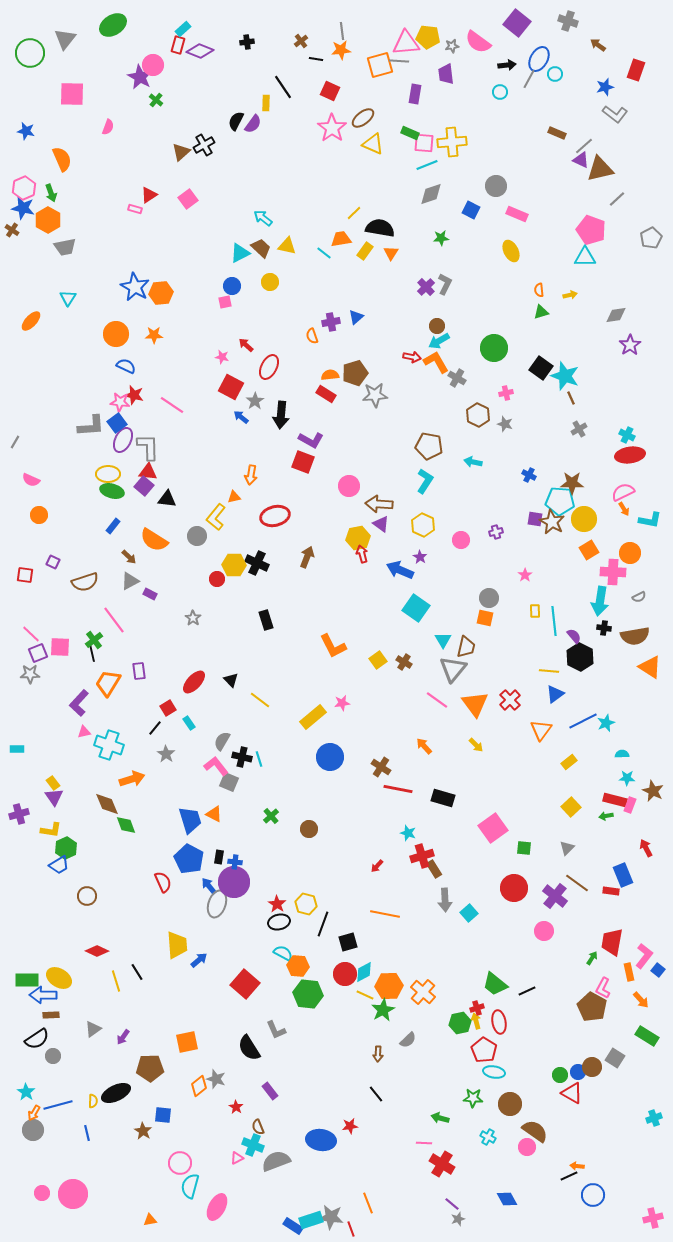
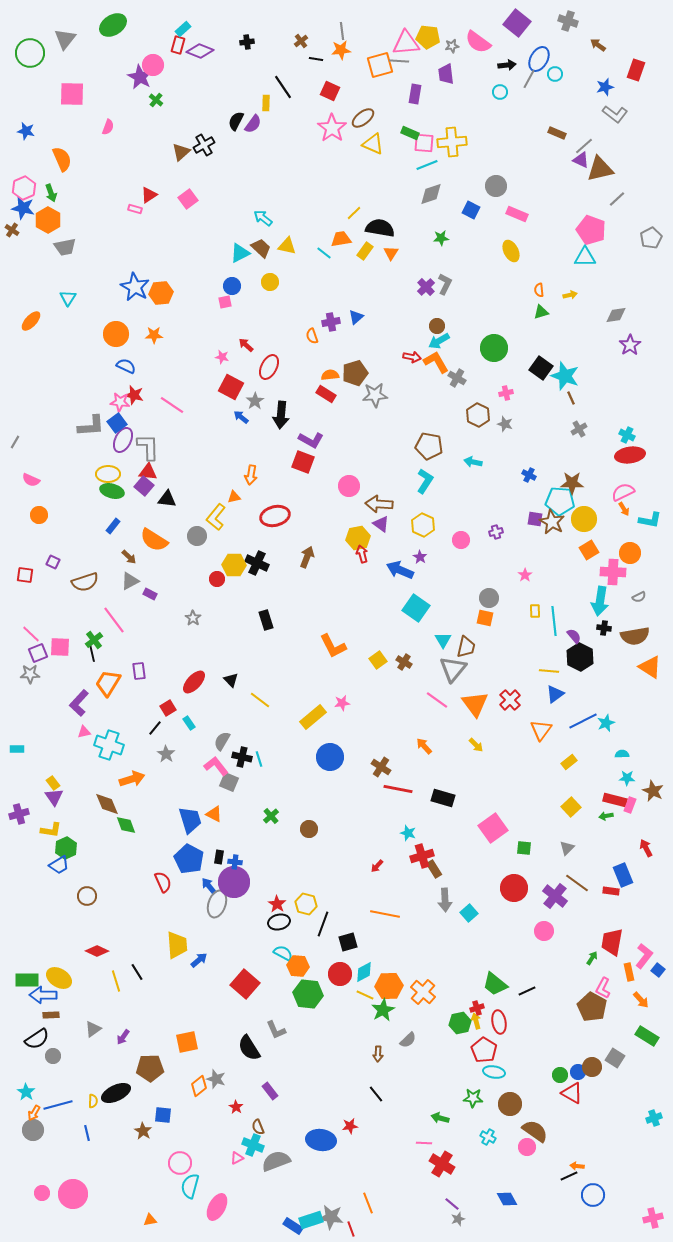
red circle at (345, 974): moved 5 px left
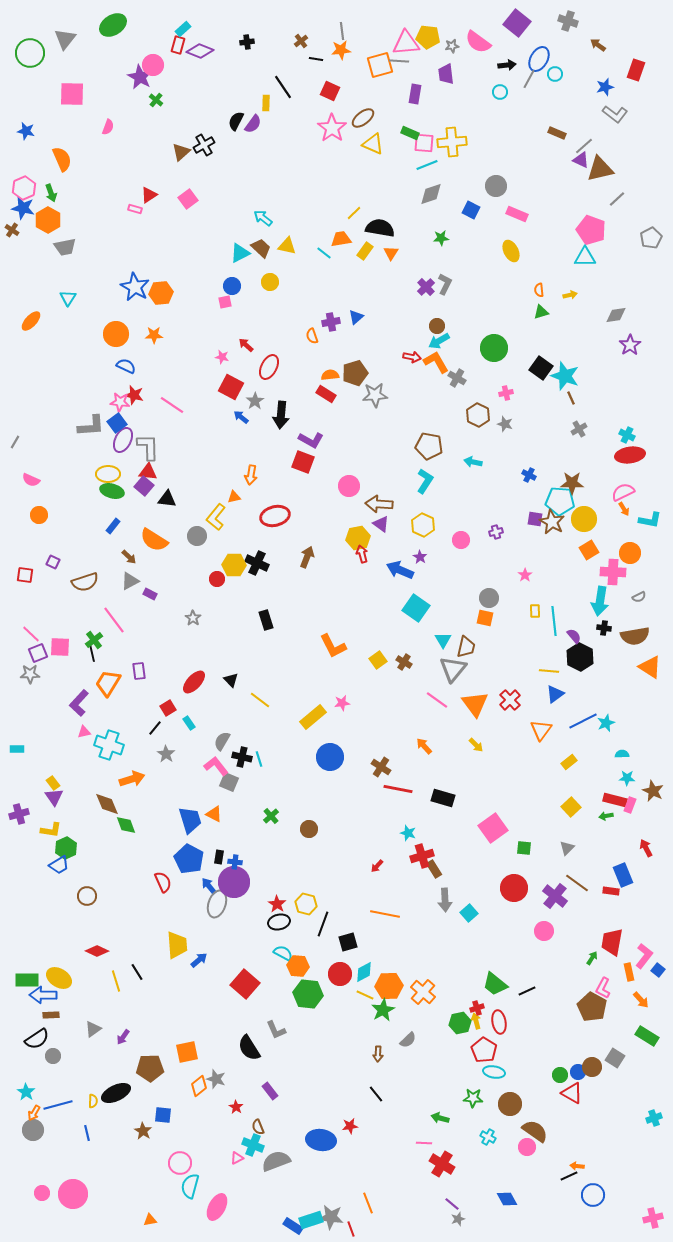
orange square at (187, 1042): moved 10 px down
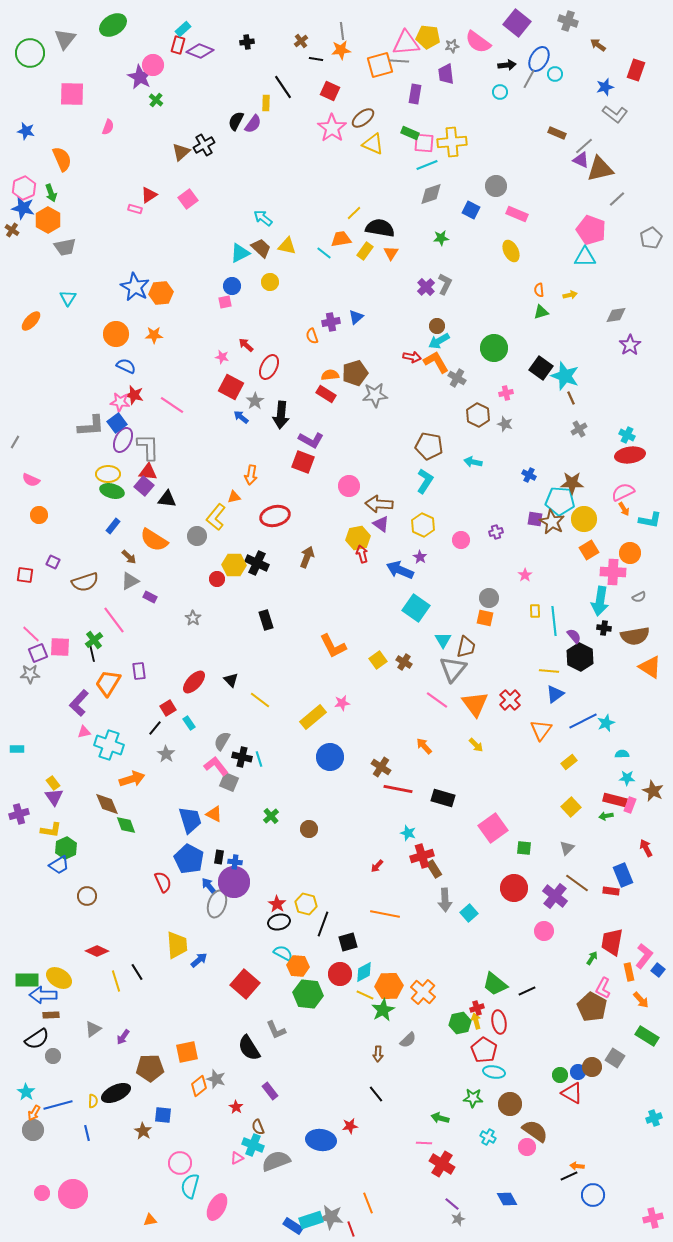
purple rectangle at (150, 594): moved 3 px down
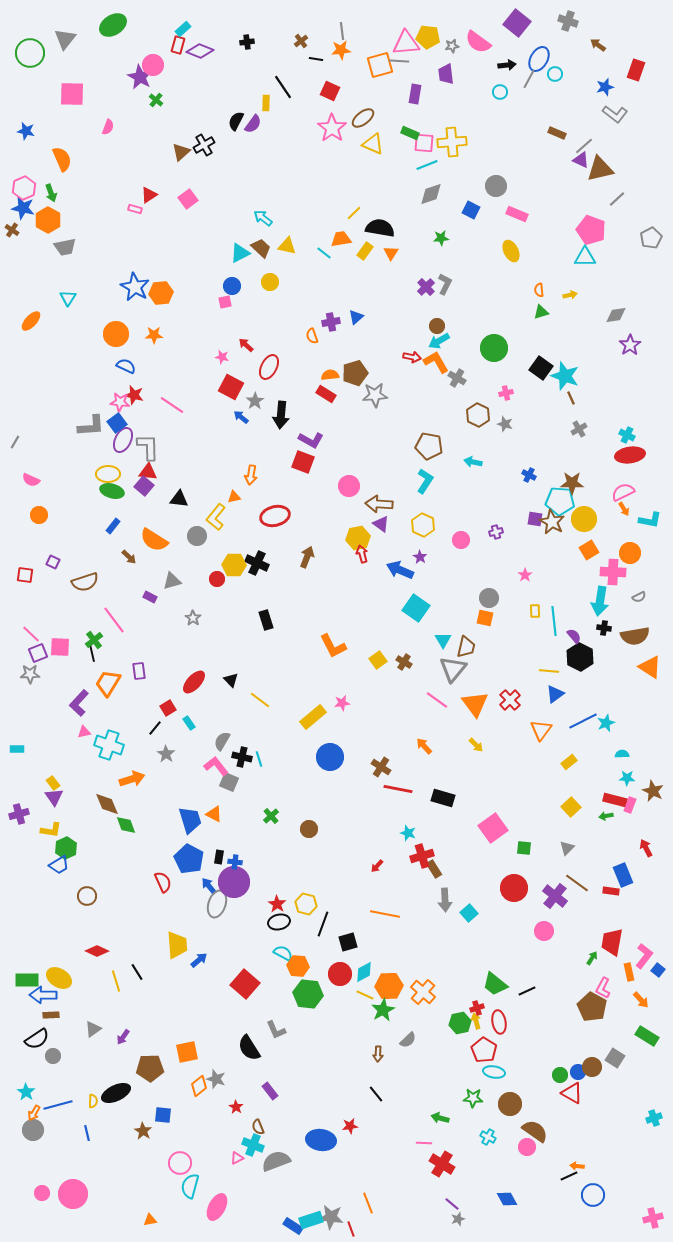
black triangle at (167, 499): moved 12 px right
gray triangle at (130, 581): moved 42 px right; rotated 12 degrees clockwise
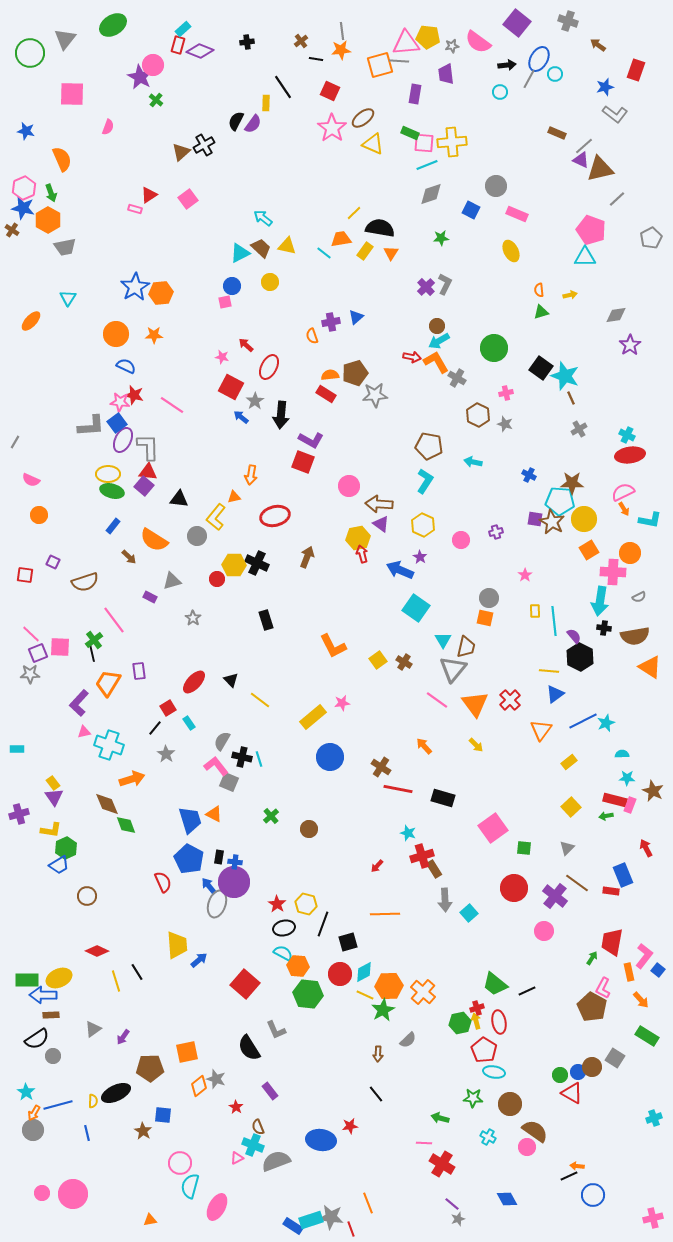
blue star at (135, 287): rotated 12 degrees clockwise
orange line at (385, 914): rotated 12 degrees counterclockwise
black ellipse at (279, 922): moved 5 px right, 6 px down
yellow ellipse at (59, 978): rotated 55 degrees counterclockwise
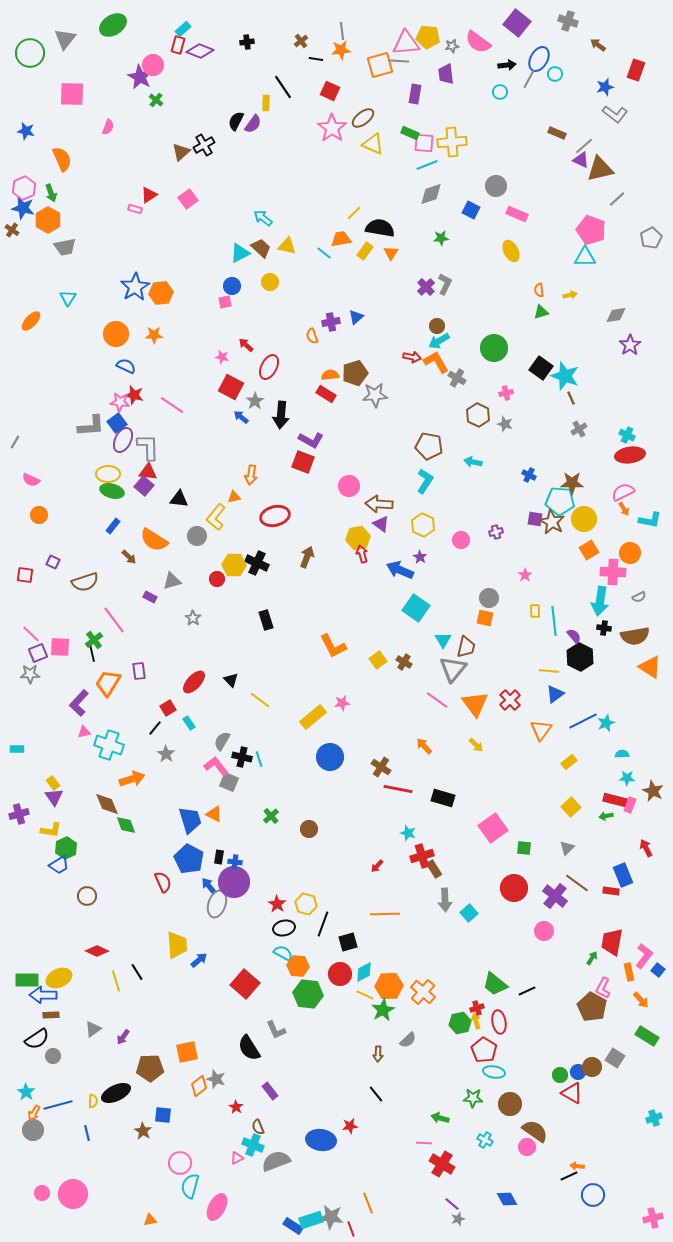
cyan cross at (488, 1137): moved 3 px left, 3 px down
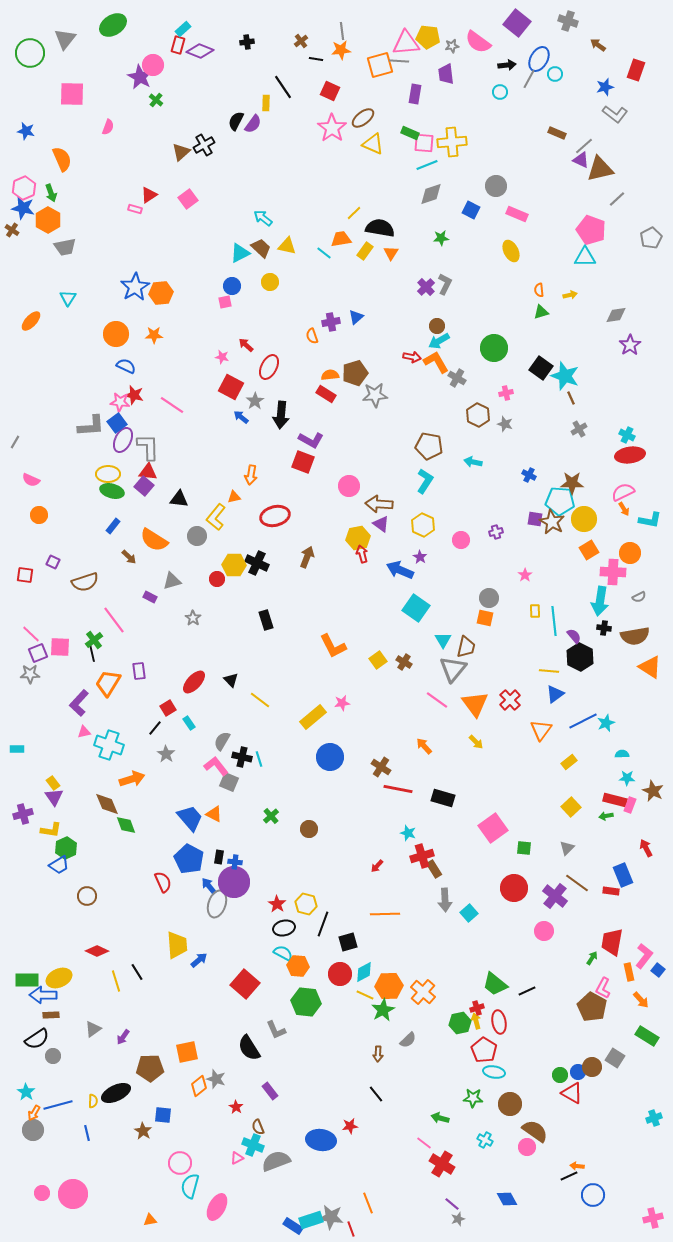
yellow arrow at (476, 745): moved 3 px up
purple cross at (19, 814): moved 4 px right
blue trapezoid at (190, 820): moved 2 px up; rotated 24 degrees counterclockwise
green hexagon at (308, 994): moved 2 px left, 8 px down
pink line at (424, 1143): rotated 35 degrees clockwise
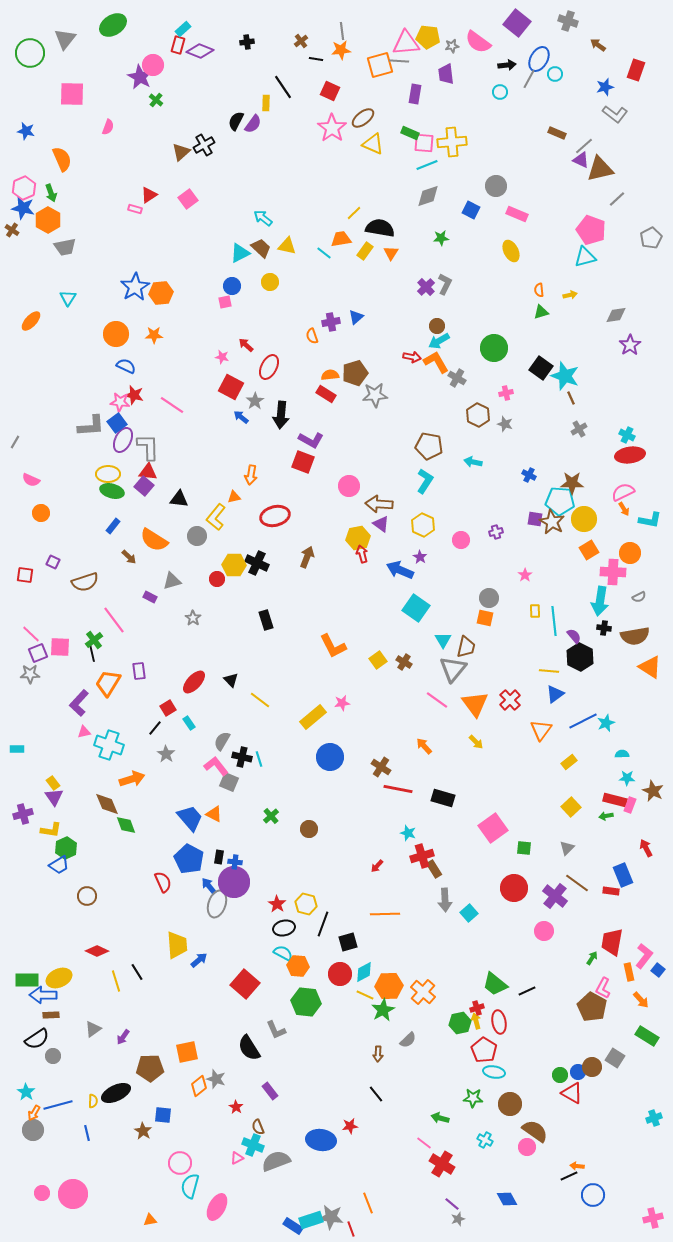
gray diamond at (431, 194): moved 3 px left, 2 px down
cyan triangle at (585, 257): rotated 15 degrees counterclockwise
orange circle at (39, 515): moved 2 px right, 2 px up
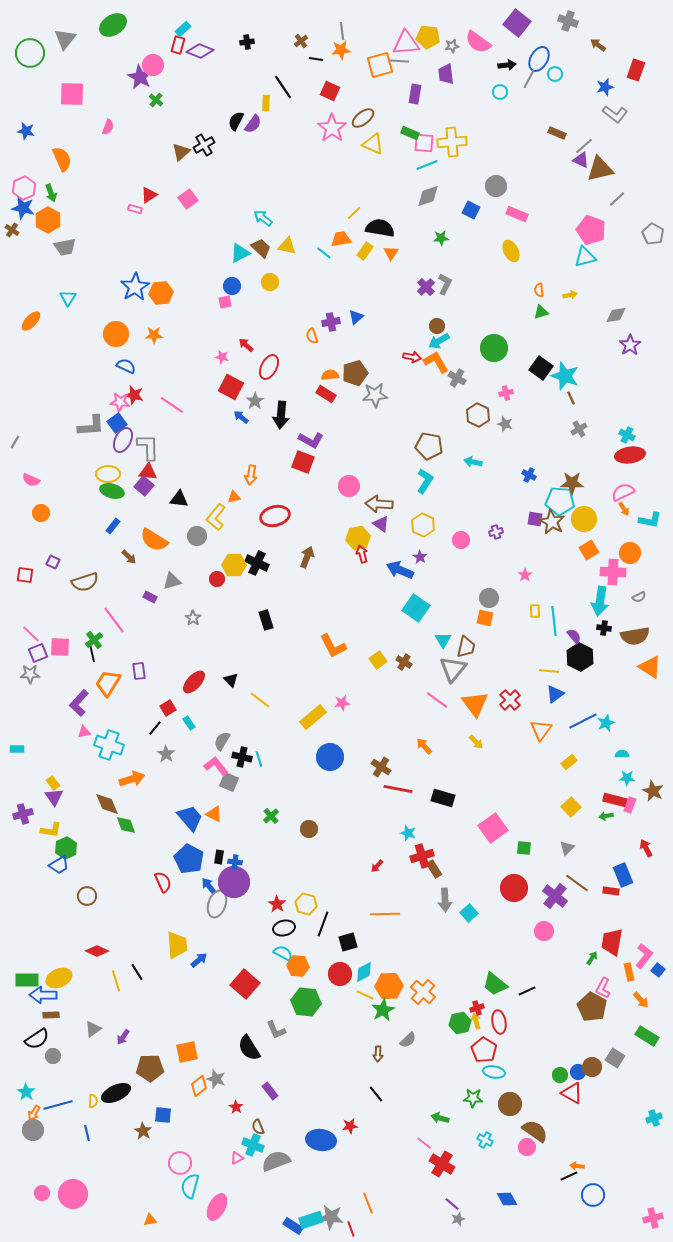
gray pentagon at (651, 238): moved 2 px right, 4 px up; rotated 15 degrees counterclockwise
